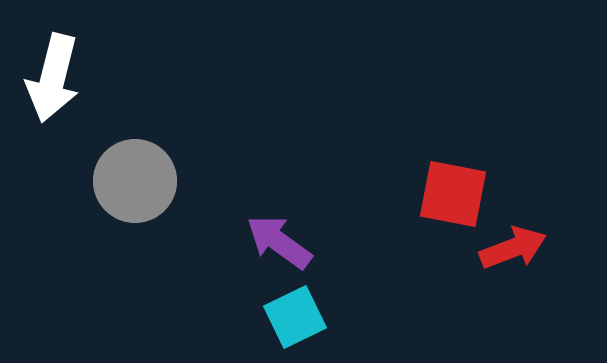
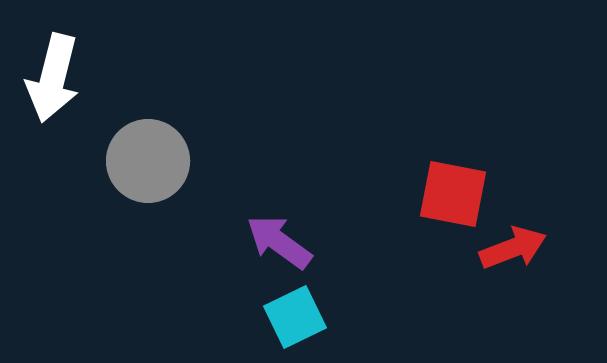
gray circle: moved 13 px right, 20 px up
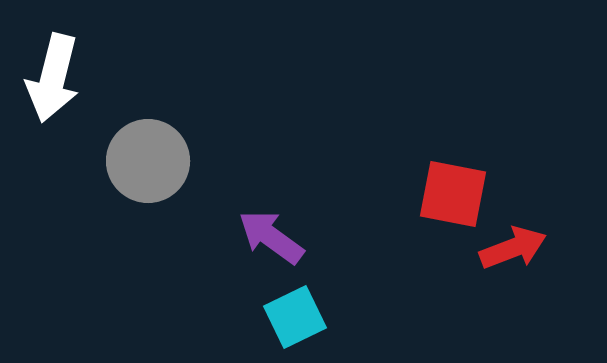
purple arrow: moved 8 px left, 5 px up
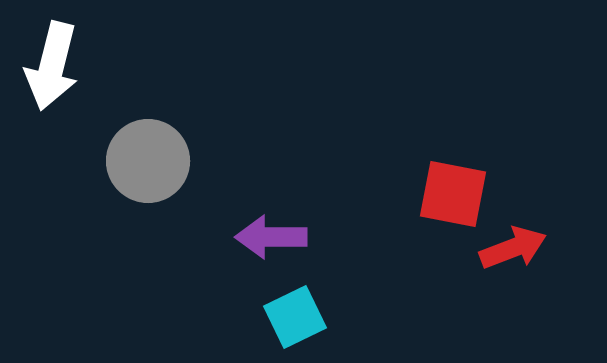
white arrow: moved 1 px left, 12 px up
purple arrow: rotated 36 degrees counterclockwise
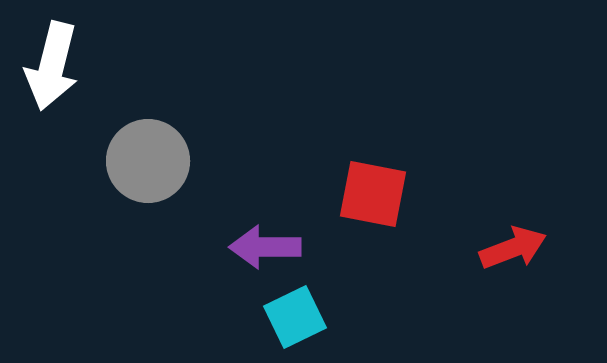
red square: moved 80 px left
purple arrow: moved 6 px left, 10 px down
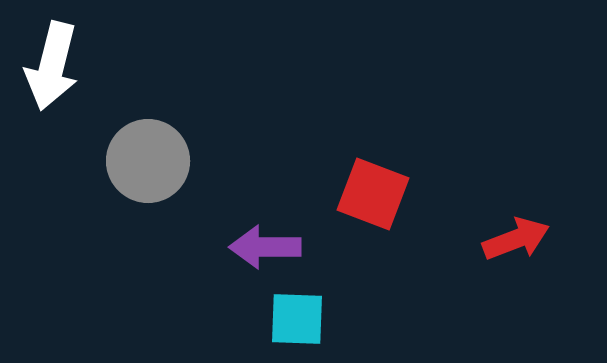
red square: rotated 10 degrees clockwise
red arrow: moved 3 px right, 9 px up
cyan square: moved 2 px right, 2 px down; rotated 28 degrees clockwise
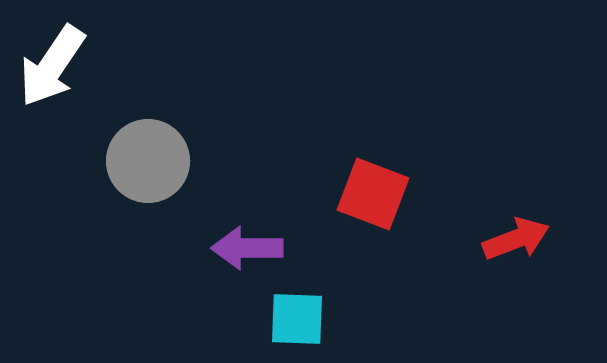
white arrow: rotated 20 degrees clockwise
purple arrow: moved 18 px left, 1 px down
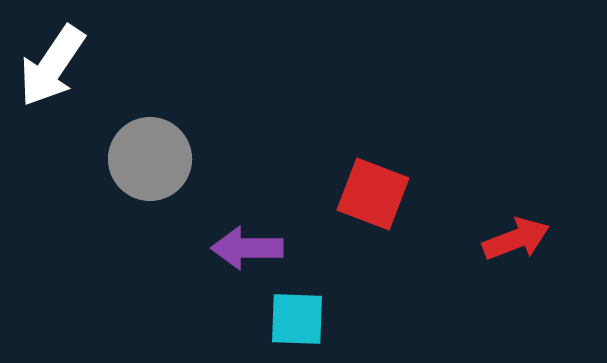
gray circle: moved 2 px right, 2 px up
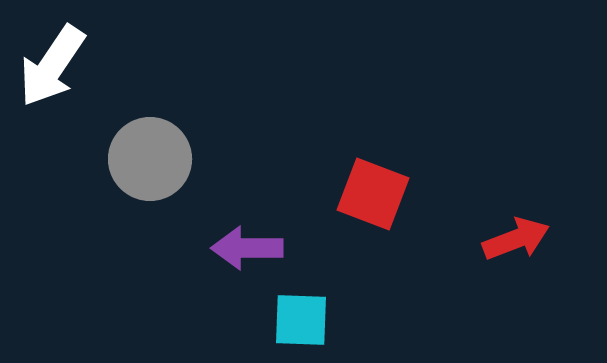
cyan square: moved 4 px right, 1 px down
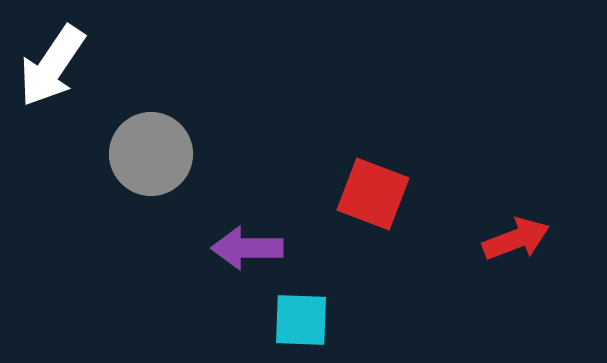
gray circle: moved 1 px right, 5 px up
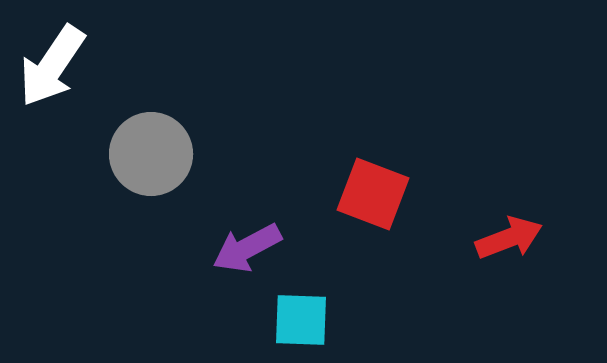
red arrow: moved 7 px left, 1 px up
purple arrow: rotated 28 degrees counterclockwise
